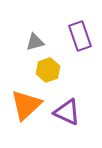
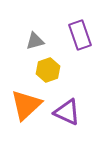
purple rectangle: moved 1 px up
gray triangle: moved 1 px up
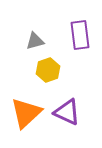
purple rectangle: rotated 12 degrees clockwise
orange triangle: moved 8 px down
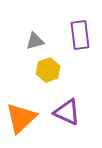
orange triangle: moved 5 px left, 5 px down
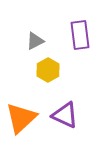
gray triangle: rotated 12 degrees counterclockwise
yellow hexagon: rotated 10 degrees counterclockwise
purple triangle: moved 2 px left, 3 px down
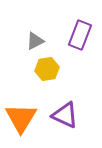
purple rectangle: rotated 28 degrees clockwise
yellow hexagon: moved 1 px left, 1 px up; rotated 20 degrees clockwise
orange triangle: rotated 16 degrees counterclockwise
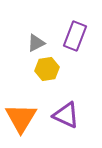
purple rectangle: moved 5 px left, 1 px down
gray triangle: moved 1 px right, 2 px down
purple triangle: moved 1 px right
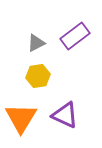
purple rectangle: rotated 32 degrees clockwise
yellow hexagon: moved 9 px left, 7 px down
purple triangle: moved 1 px left
